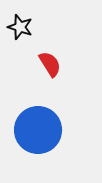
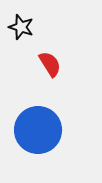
black star: moved 1 px right
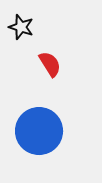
blue circle: moved 1 px right, 1 px down
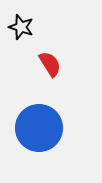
blue circle: moved 3 px up
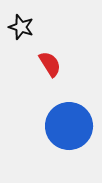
blue circle: moved 30 px right, 2 px up
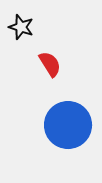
blue circle: moved 1 px left, 1 px up
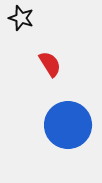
black star: moved 9 px up
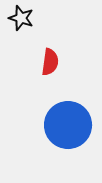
red semicircle: moved 2 px up; rotated 40 degrees clockwise
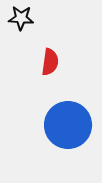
black star: rotated 15 degrees counterclockwise
